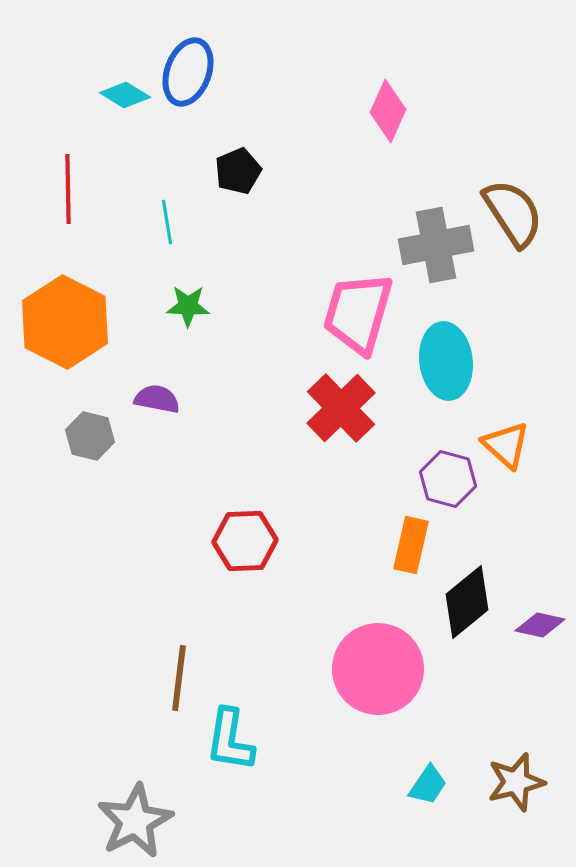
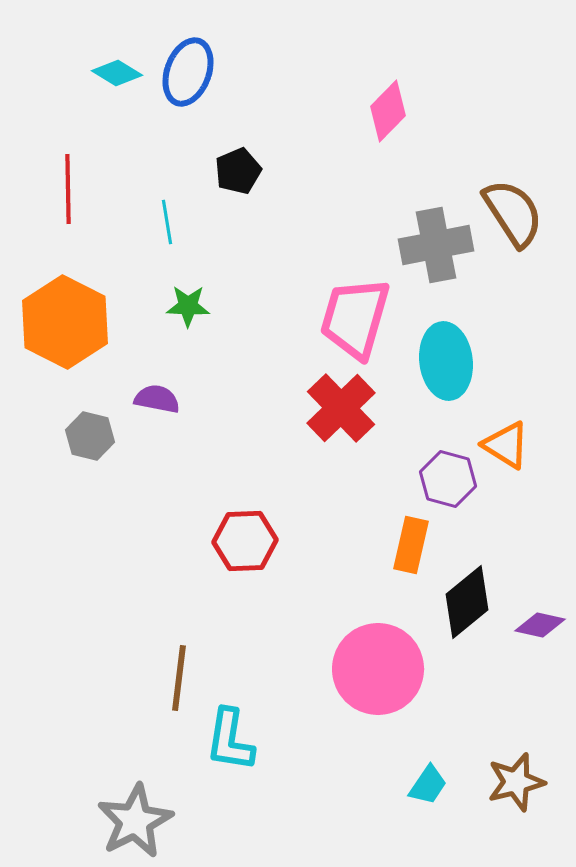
cyan diamond: moved 8 px left, 22 px up
pink diamond: rotated 20 degrees clockwise
pink trapezoid: moved 3 px left, 5 px down
orange triangle: rotated 10 degrees counterclockwise
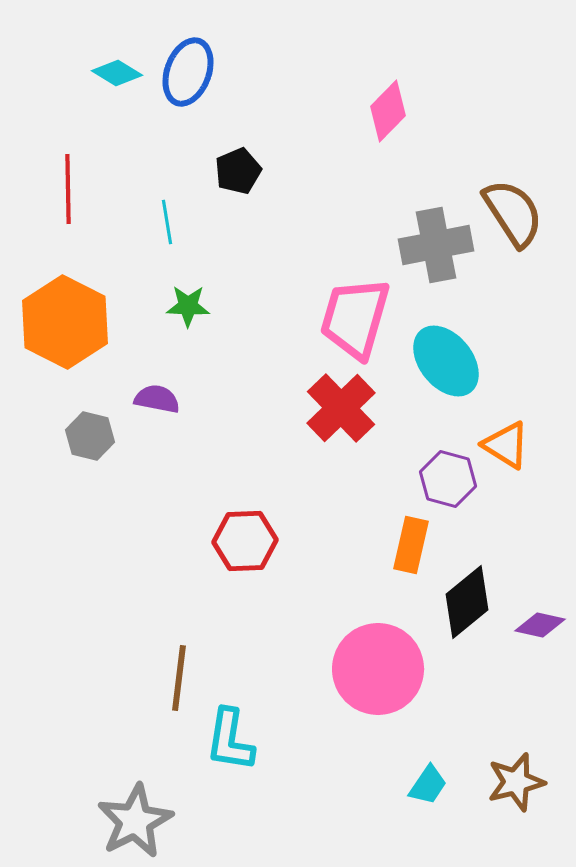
cyan ellipse: rotated 32 degrees counterclockwise
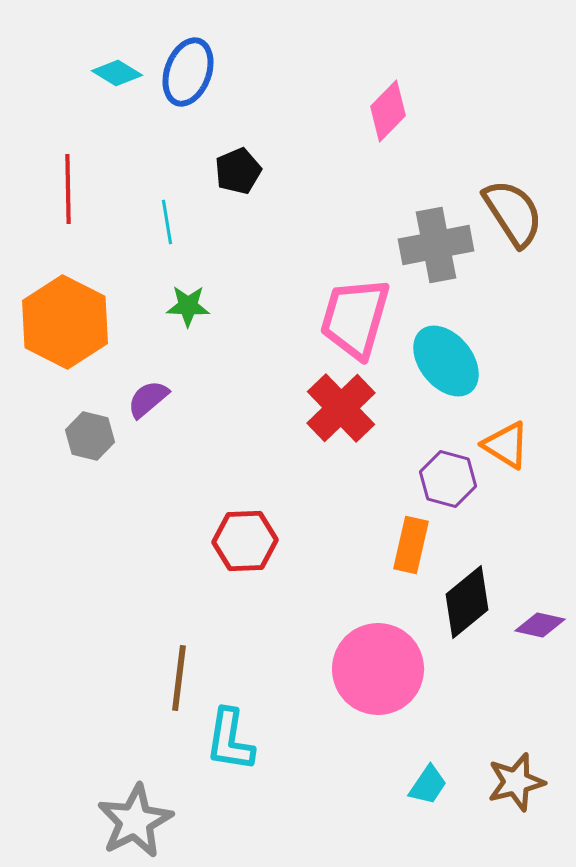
purple semicircle: moved 9 px left; rotated 51 degrees counterclockwise
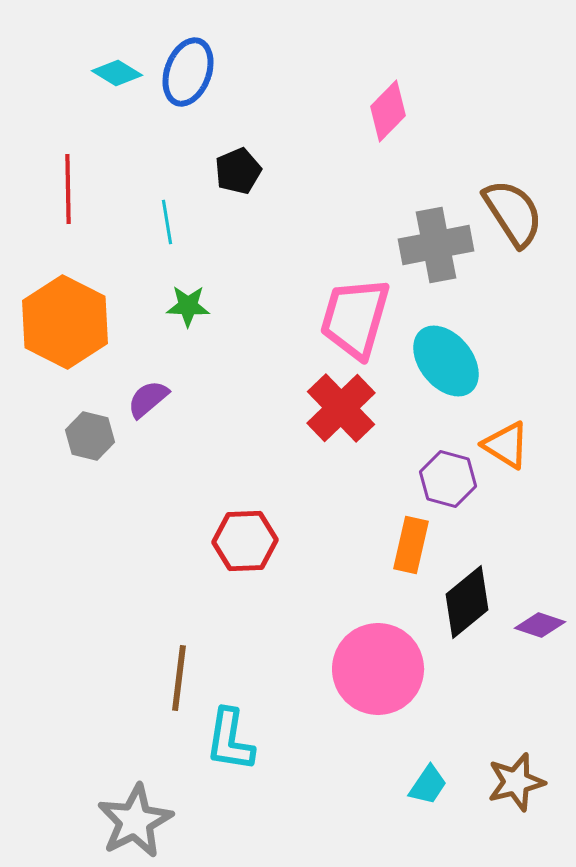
purple diamond: rotated 6 degrees clockwise
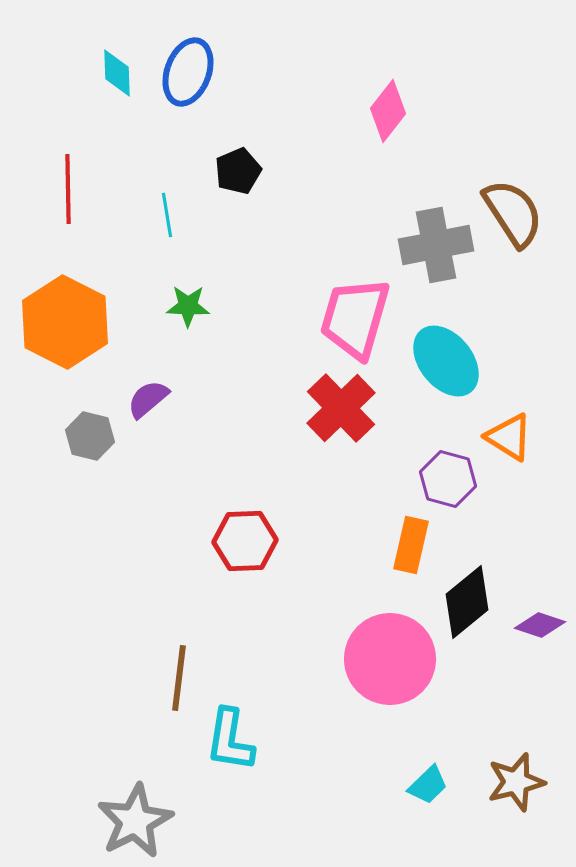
cyan diamond: rotated 57 degrees clockwise
pink diamond: rotated 6 degrees counterclockwise
cyan line: moved 7 px up
orange triangle: moved 3 px right, 8 px up
pink circle: moved 12 px right, 10 px up
cyan trapezoid: rotated 12 degrees clockwise
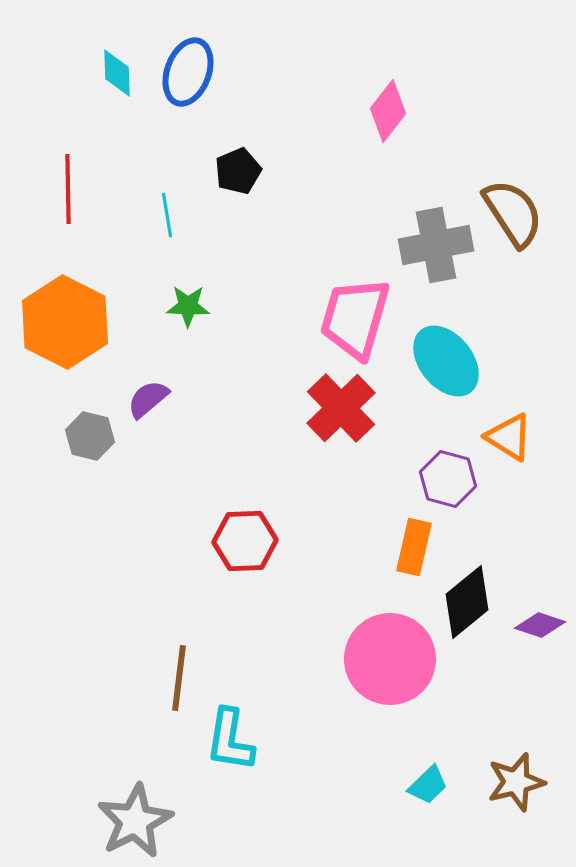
orange rectangle: moved 3 px right, 2 px down
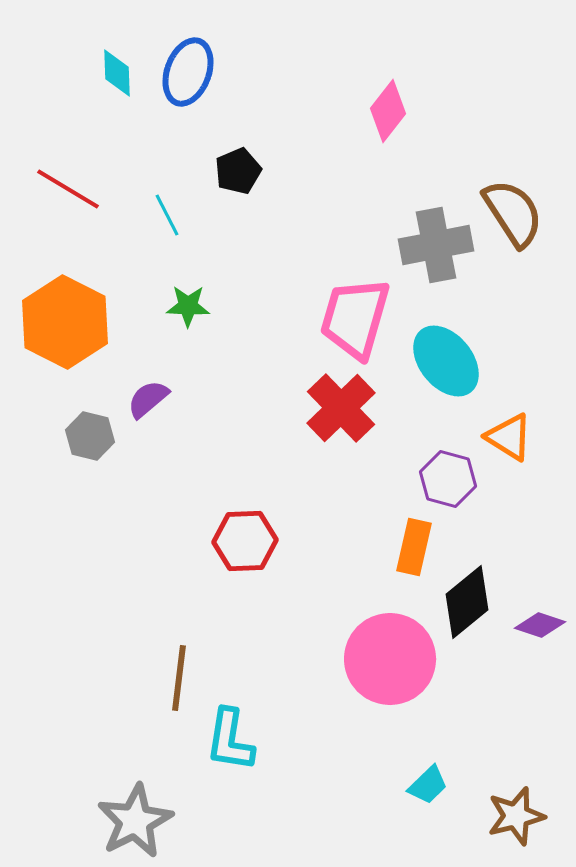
red line: rotated 58 degrees counterclockwise
cyan line: rotated 18 degrees counterclockwise
brown star: moved 34 px down
